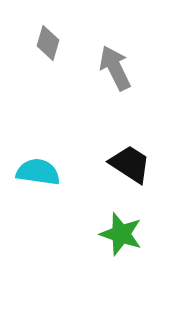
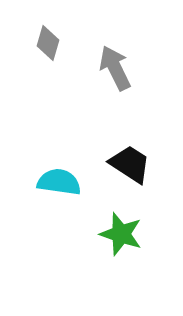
cyan semicircle: moved 21 px right, 10 px down
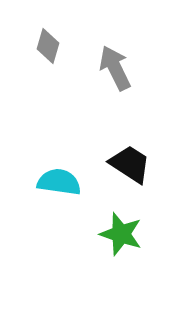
gray diamond: moved 3 px down
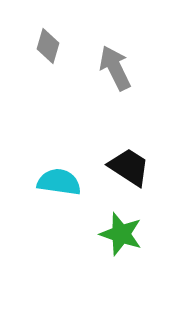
black trapezoid: moved 1 px left, 3 px down
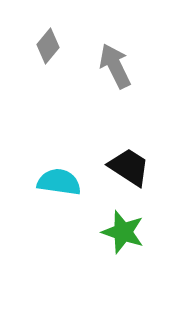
gray diamond: rotated 24 degrees clockwise
gray arrow: moved 2 px up
green star: moved 2 px right, 2 px up
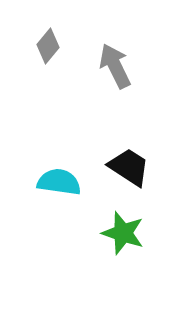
green star: moved 1 px down
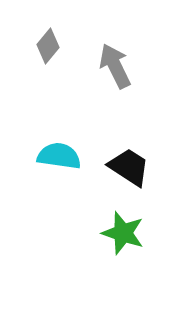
cyan semicircle: moved 26 px up
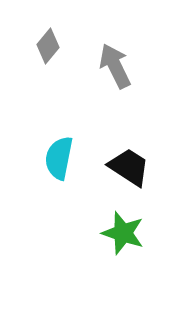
cyan semicircle: moved 2 px down; rotated 87 degrees counterclockwise
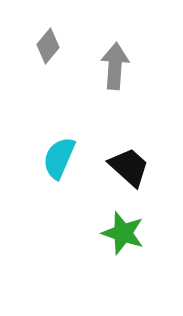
gray arrow: rotated 30 degrees clockwise
cyan semicircle: rotated 12 degrees clockwise
black trapezoid: rotated 9 degrees clockwise
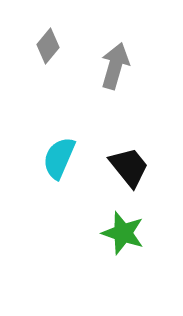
gray arrow: rotated 12 degrees clockwise
black trapezoid: rotated 9 degrees clockwise
